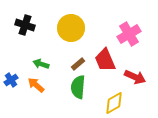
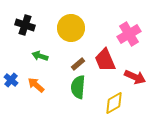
green arrow: moved 1 px left, 8 px up
blue cross: rotated 16 degrees counterclockwise
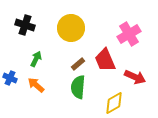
green arrow: moved 4 px left, 3 px down; rotated 98 degrees clockwise
blue cross: moved 1 px left, 2 px up; rotated 16 degrees counterclockwise
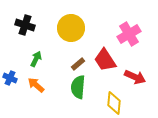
red trapezoid: rotated 10 degrees counterclockwise
yellow diamond: rotated 55 degrees counterclockwise
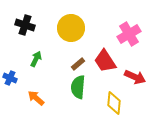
red trapezoid: moved 1 px down
orange arrow: moved 13 px down
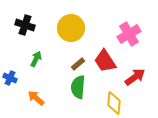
red arrow: rotated 60 degrees counterclockwise
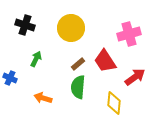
pink cross: rotated 15 degrees clockwise
orange arrow: moved 7 px right; rotated 24 degrees counterclockwise
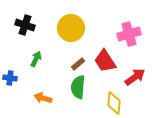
blue cross: rotated 16 degrees counterclockwise
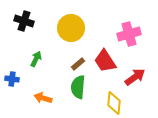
black cross: moved 1 px left, 4 px up
blue cross: moved 2 px right, 1 px down
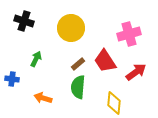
red arrow: moved 1 px right, 5 px up
